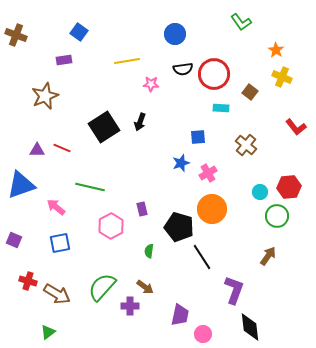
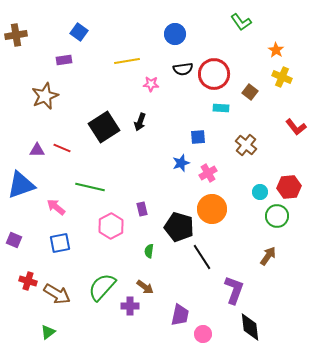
brown cross at (16, 35): rotated 30 degrees counterclockwise
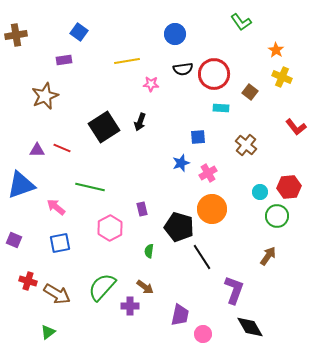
pink hexagon at (111, 226): moved 1 px left, 2 px down
black diamond at (250, 327): rotated 24 degrees counterclockwise
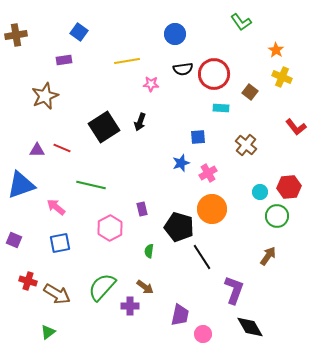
green line at (90, 187): moved 1 px right, 2 px up
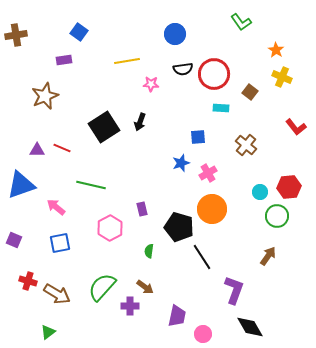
purple trapezoid at (180, 315): moved 3 px left, 1 px down
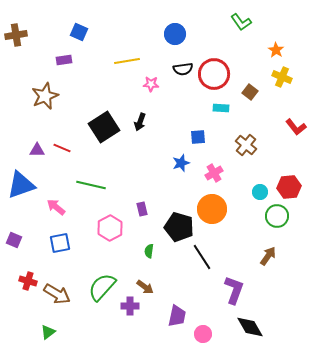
blue square at (79, 32): rotated 12 degrees counterclockwise
pink cross at (208, 173): moved 6 px right
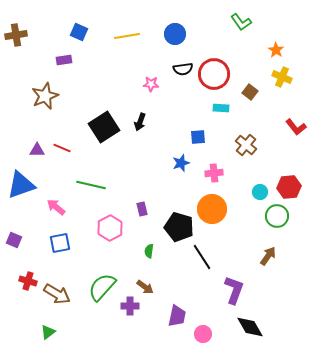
yellow line at (127, 61): moved 25 px up
pink cross at (214, 173): rotated 24 degrees clockwise
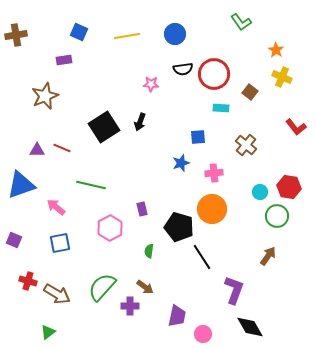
red hexagon at (289, 187): rotated 15 degrees clockwise
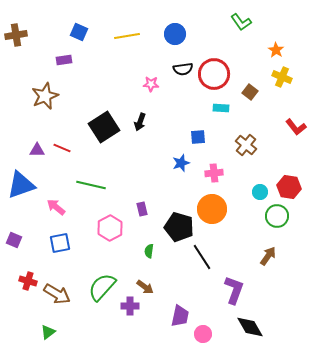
purple trapezoid at (177, 316): moved 3 px right
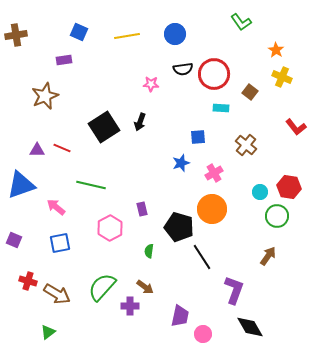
pink cross at (214, 173): rotated 24 degrees counterclockwise
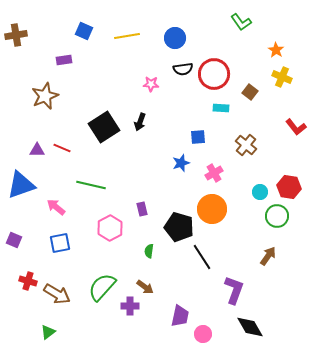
blue square at (79, 32): moved 5 px right, 1 px up
blue circle at (175, 34): moved 4 px down
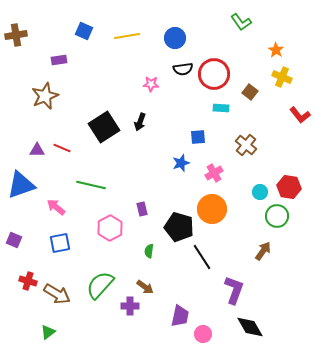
purple rectangle at (64, 60): moved 5 px left
red L-shape at (296, 127): moved 4 px right, 12 px up
brown arrow at (268, 256): moved 5 px left, 5 px up
green semicircle at (102, 287): moved 2 px left, 2 px up
